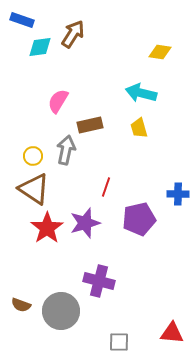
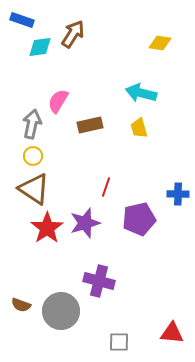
yellow diamond: moved 9 px up
gray arrow: moved 34 px left, 26 px up
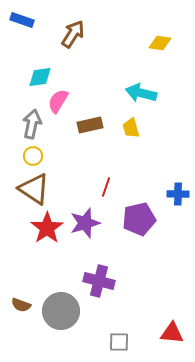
cyan diamond: moved 30 px down
yellow trapezoid: moved 8 px left
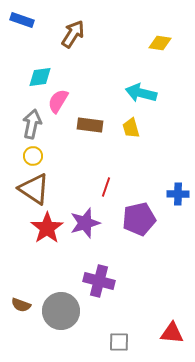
brown rectangle: rotated 20 degrees clockwise
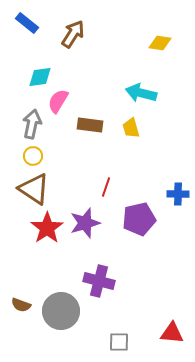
blue rectangle: moved 5 px right, 3 px down; rotated 20 degrees clockwise
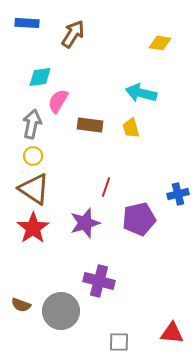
blue rectangle: rotated 35 degrees counterclockwise
blue cross: rotated 15 degrees counterclockwise
red star: moved 14 px left
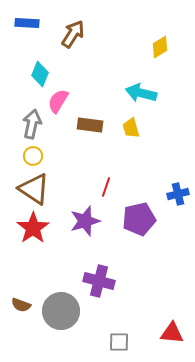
yellow diamond: moved 4 px down; rotated 40 degrees counterclockwise
cyan diamond: moved 3 px up; rotated 60 degrees counterclockwise
purple star: moved 2 px up
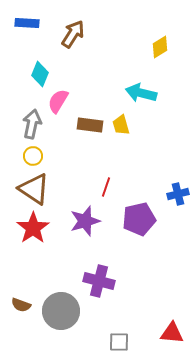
yellow trapezoid: moved 10 px left, 3 px up
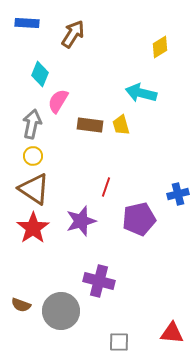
purple star: moved 4 px left
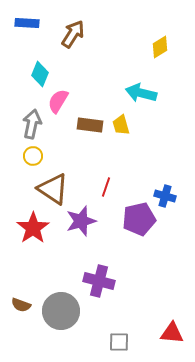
brown triangle: moved 19 px right
blue cross: moved 13 px left, 2 px down; rotated 30 degrees clockwise
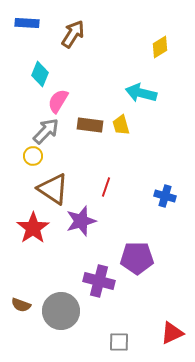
gray arrow: moved 14 px right, 7 px down; rotated 32 degrees clockwise
purple pentagon: moved 2 px left, 39 px down; rotated 12 degrees clockwise
red triangle: rotated 30 degrees counterclockwise
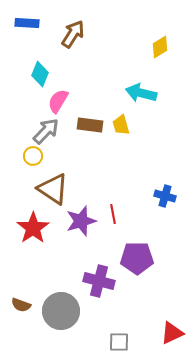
red line: moved 7 px right, 27 px down; rotated 30 degrees counterclockwise
